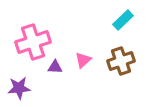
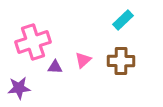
brown cross: rotated 20 degrees clockwise
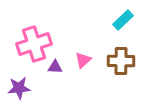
pink cross: moved 1 px right, 2 px down
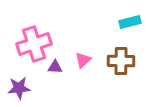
cyan rectangle: moved 7 px right, 2 px down; rotated 30 degrees clockwise
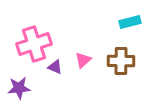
purple triangle: rotated 21 degrees clockwise
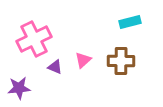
pink cross: moved 5 px up; rotated 8 degrees counterclockwise
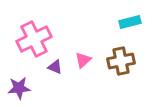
brown cross: rotated 12 degrees counterclockwise
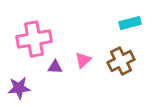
cyan rectangle: moved 1 px down
pink cross: rotated 16 degrees clockwise
brown cross: rotated 16 degrees counterclockwise
purple triangle: rotated 21 degrees counterclockwise
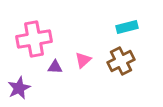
cyan rectangle: moved 3 px left, 4 px down
purple star: rotated 20 degrees counterclockwise
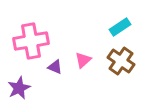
cyan rectangle: moved 7 px left; rotated 20 degrees counterclockwise
pink cross: moved 3 px left, 2 px down
brown cross: rotated 28 degrees counterclockwise
purple triangle: rotated 21 degrees clockwise
